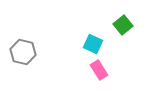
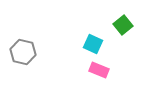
pink rectangle: rotated 36 degrees counterclockwise
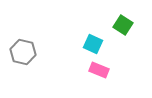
green square: rotated 18 degrees counterclockwise
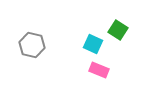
green square: moved 5 px left, 5 px down
gray hexagon: moved 9 px right, 7 px up
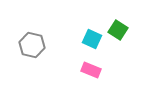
cyan square: moved 1 px left, 5 px up
pink rectangle: moved 8 px left
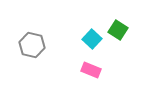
cyan square: rotated 18 degrees clockwise
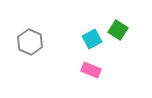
cyan square: rotated 18 degrees clockwise
gray hexagon: moved 2 px left, 3 px up; rotated 10 degrees clockwise
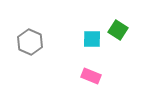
cyan square: rotated 30 degrees clockwise
pink rectangle: moved 6 px down
